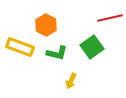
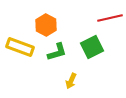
green square: rotated 10 degrees clockwise
green L-shape: moved 1 px up; rotated 30 degrees counterclockwise
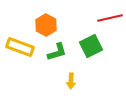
green square: moved 1 px left, 1 px up
yellow arrow: rotated 21 degrees counterclockwise
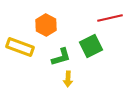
green L-shape: moved 4 px right, 5 px down
yellow arrow: moved 3 px left, 2 px up
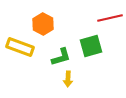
orange hexagon: moved 3 px left, 1 px up
green square: rotated 10 degrees clockwise
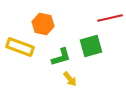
orange hexagon: rotated 15 degrees counterclockwise
yellow arrow: moved 2 px right; rotated 42 degrees counterclockwise
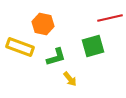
green square: moved 2 px right
green L-shape: moved 5 px left
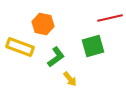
green L-shape: rotated 20 degrees counterclockwise
